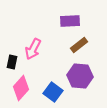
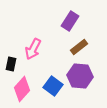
purple rectangle: rotated 54 degrees counterclockwise
brown rectangle: moved 2 px down
black rectangle: moved 1 px left, 2 px down
pink diamond: moved 1 px right, 1 px down
blue square: moved 6 px up
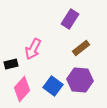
purple rectangle: moved 2 px up
brown rectangle: moved 2 px right, 1 px down
black rectangle: rotated 64 degrees clockwise
purple hexagon: moved 4 px down
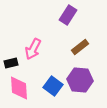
purple rectangle: moved 2 px left, 4 px up
brown rectangle: moved 1 px left, 1 px up
black rectangle: moved 1 px up
pink diamond: moved 3 px left, 1 px up; rotated 45 degrees counterclockwise
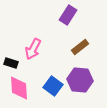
black rectangle: rotated 32 degrees clockwise
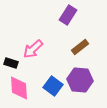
pink arrow: rotated 20 degrees clockwise
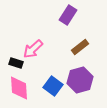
black rectangle: moved 5 px right
purple hexagon: rotated 20 degrees counterclockwise
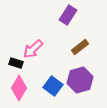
pink diamond: rotated 35 degrees clockwise
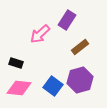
purple rectangle: moved 1 px left, 5 px down
pink arrow: moved 7 px right, 15 px up
pink diamond: rotated 65 degrees clockwise
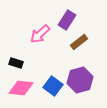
brown rectangle: moved 1 px left, 5 px up
pink diamond: moved 2 px right
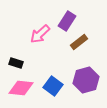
purple rectangle: moved 1 px down
purple hexagon: moved 6 px right
